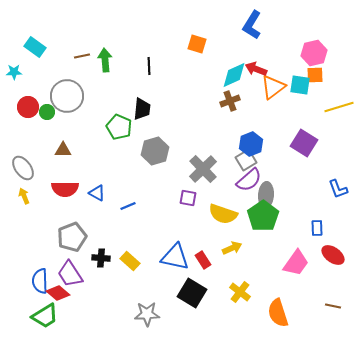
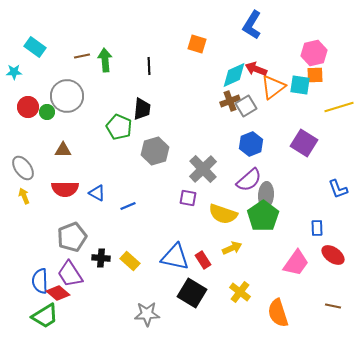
gray square at (246, 160): moved 54 px up
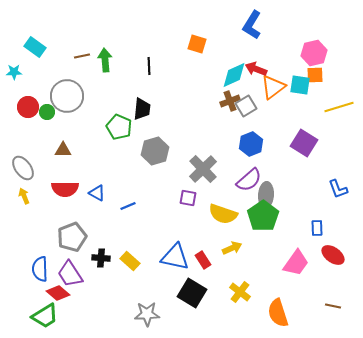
blue semicircle at (40, 281): moved 12 px up
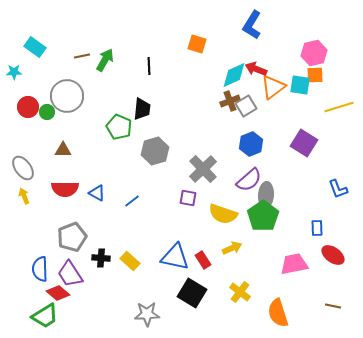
green arrow at (105, 60): rotated 35 degrees clockwise
blue line at (128, 206): moved 4 px right, 5 px up; rotated 14 degrees counterclockwise
pink trapezoid at (296, 263): moved 2 px left, 1 px down; rotated 136 degrees counterclockwise
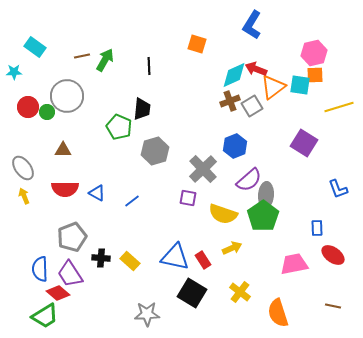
gray square at (246, 106): moved 6 px right
blue hexagon at (251, 144): moved 16 px left, 2 px down
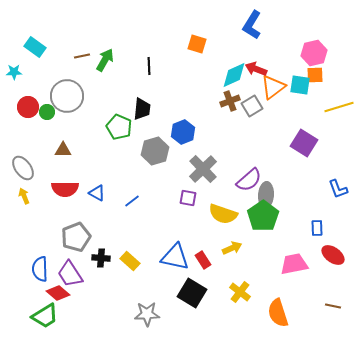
blue hexagon at (235, 146): moved 52 px left, 14 px up
gray pentagon at (72, 237): moved 4 px right
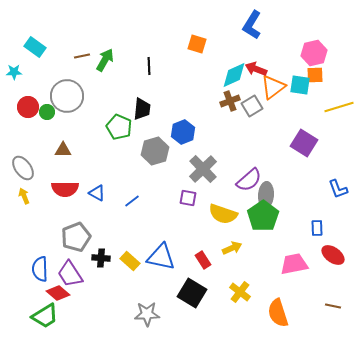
blue triangle at (175, 257): moved 14 px left
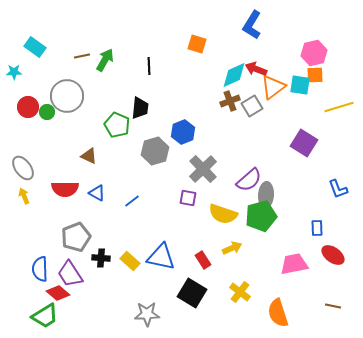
black trapezoid at (142, 109): moved 2 px left, 1 px up
green pentagon at (119, 127): moved 2 px left, 2 px up
brown triangle at (63, 150): moved 26 px right, 6 px down; rotated 24 degrees clockwise
green pentagon at (263, 216): moved 2 px left; rotated 20 degrees clockwise
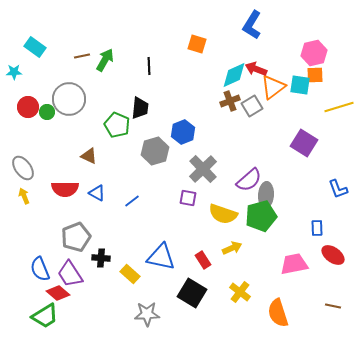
gray circle at (67, 96): moved 2 px right, 3 px down
yellow rectangle at (130, 261): moved 13 px down
blue semicircle at (40, 269): rotated 20 degrees counterclockwise
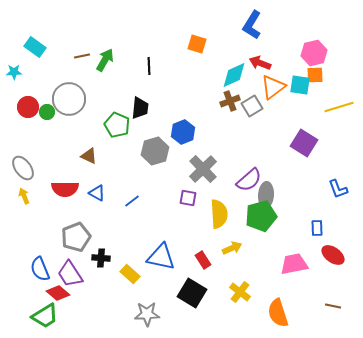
red arrow at (256, 69): moved 4 px right, 6 px up
yellow semicircle at (223, 214): moved 4 px left; rotated 112 degrees counterclockwise
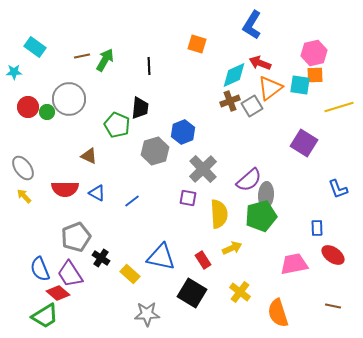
orange triangle at (273, 87): moved 3 px left, 1 px down
yellow arrow at (24, 196): rotated 21 degrees counterclockwise
black cross at (101, 258): rotated 30 degrees clockwise
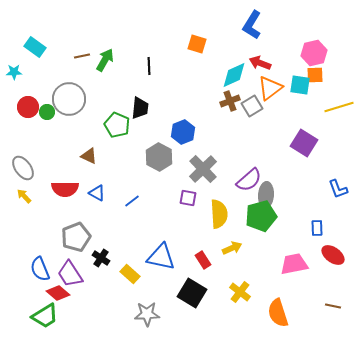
gray hexagon at (155, 151): moved 4 px right, 6 px down; rotated 16 degrees counterclockwise
